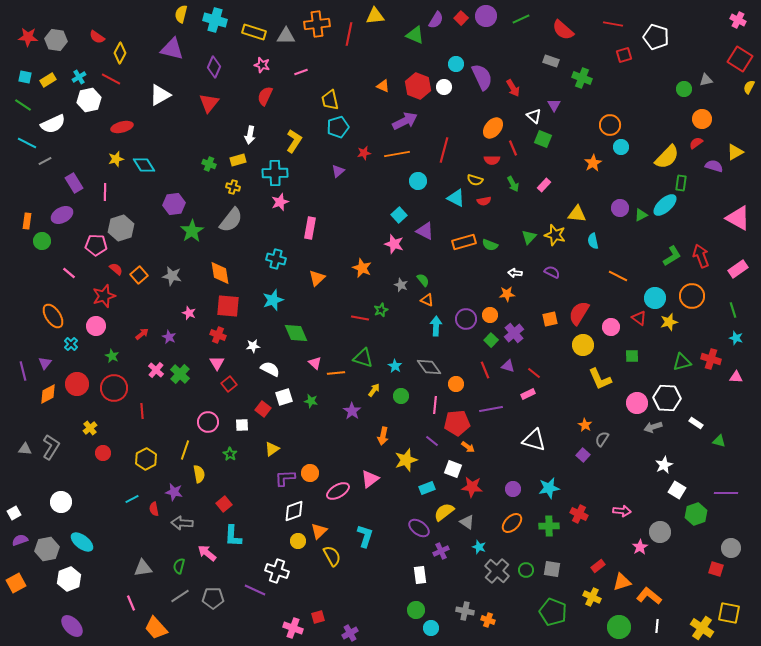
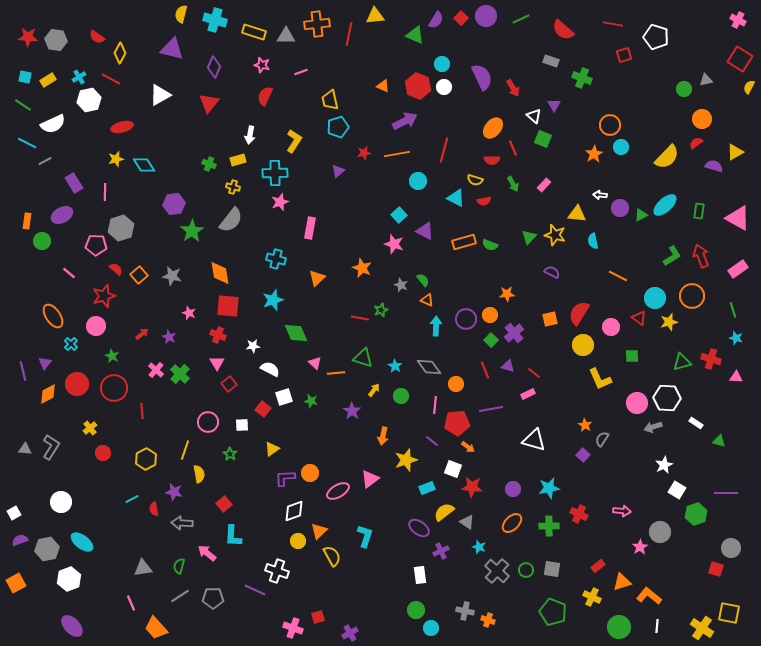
cyan circle at (456, 64): moved 14 px left
orange star at (593, 163): moved 1 px right, 9 px up
green rectangle at (681, 183): moved 18 px right, 28 px down
white arrow at (515, 273): moved 85 px right, 78 px up
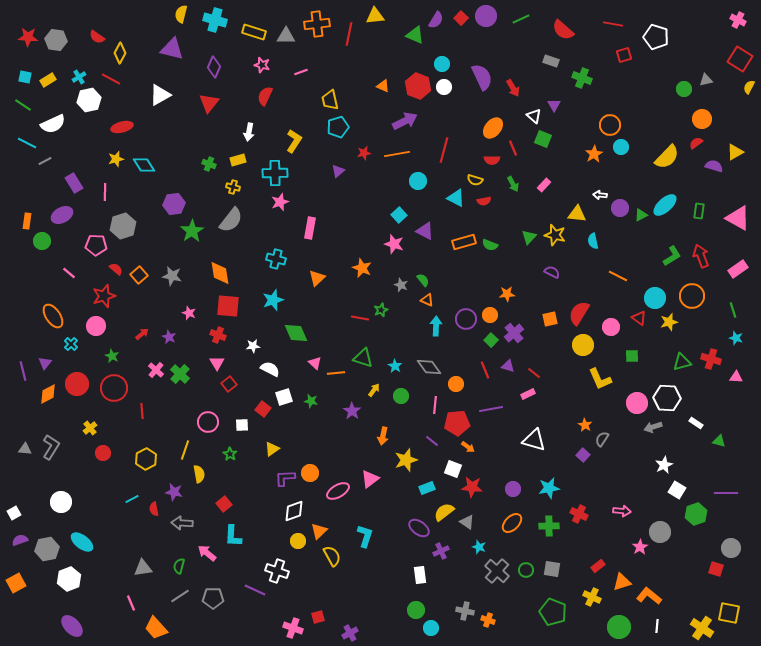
white arrow at (250, 135): moved 1 px left, 3 px up
gray hexagon at (121, 228): moved 2 px right, 2 px up
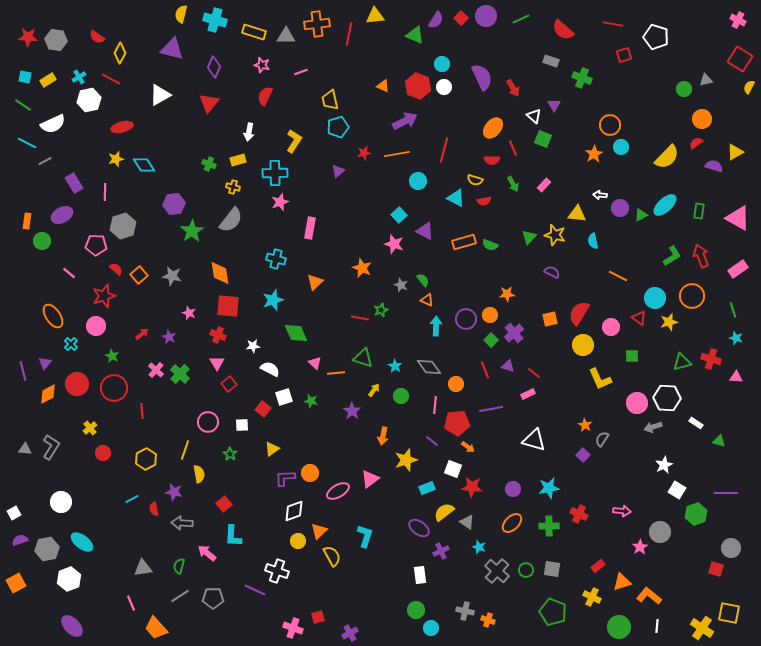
orange triangle at (317, 278): moved 2 px left, 4 px down
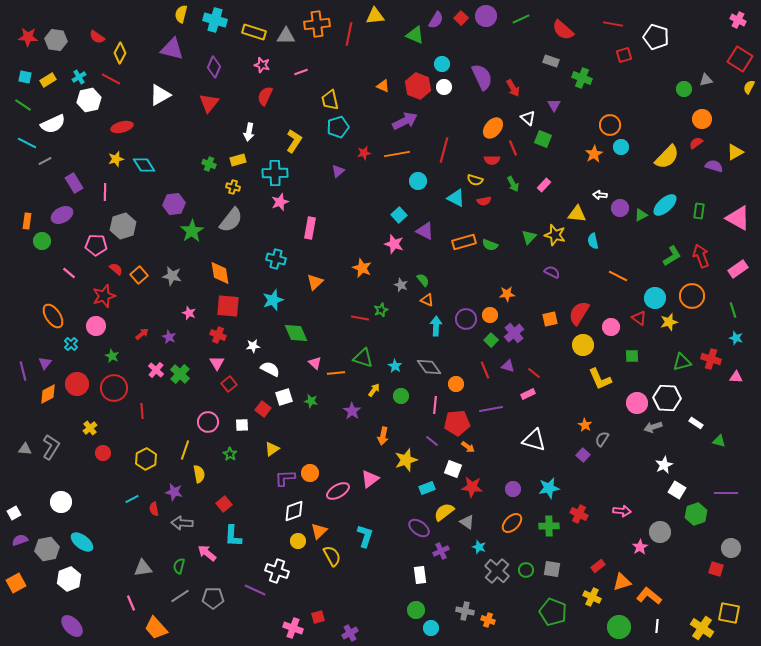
white triangle at (534, 116): moved 6 px left, 2 px down
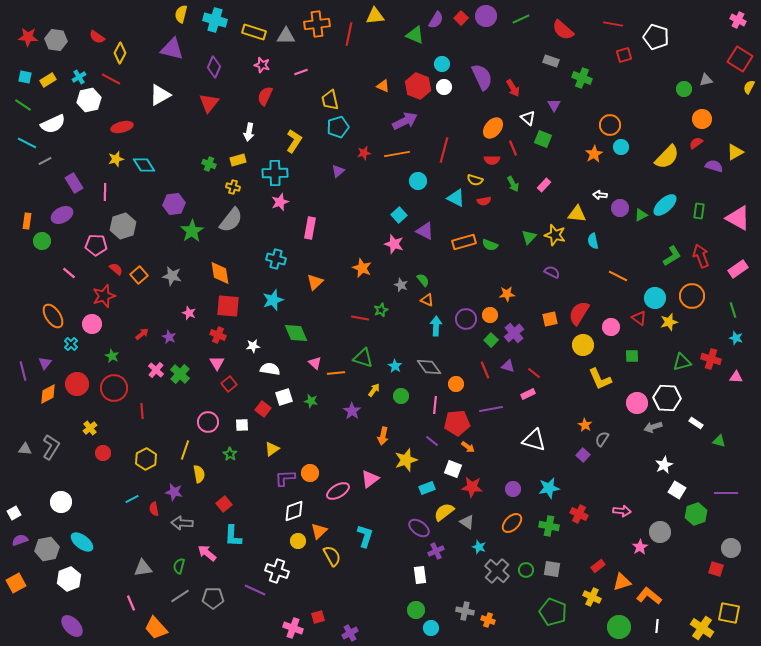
pink circle at (96, 326): moved 4 px left, 2 px up
white semicircle at (270, 369): rotated 18 degrees counterclockwise
green cross at (549, 526): rotated 12 degrees clockwise
purple cross at (441, 551): moved 5 px left
